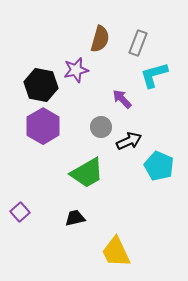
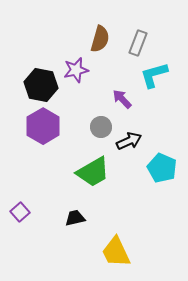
cyan pentagon: moved 3 px right, 2 px down
green trapezoid: moved 6 px right, 1 px up
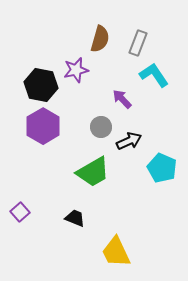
cyan L-shape: rotated 72 degrees clockwise
black trapezoid: rotated 35 degrees clockwise
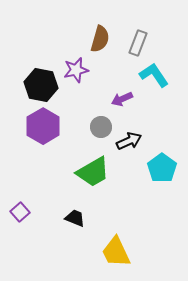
purple arrow: rotated 70 degrees counterclockwise
cyan pentagon: rotated 12 degrees clockwise
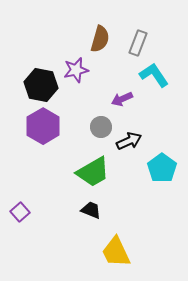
black trapezoid: moved 16 px right, 8 px up
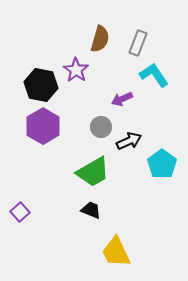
purple star: rotated 25 degrees counterclockwise
cyan pentagon: moved 4 px up
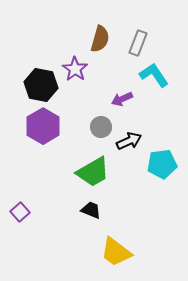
purple star: moved 1 px left, 1 px up
cyan pentagon: rotated 28 degrees clockwise
yellow trapezoid: rotated 28 degrees counterclockwise
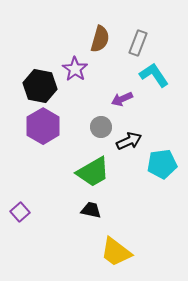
black hexagon: moved 1 px left, 1 px down
black trapezoid: rotated 10 degrees counterclockwise
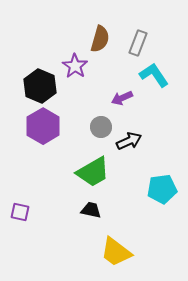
purple star: moved 3 px up
black hexagon: rotated 12 degrees clockwise
purple arrow: moved 1 px up
cyan pentagon: moved 25 px down
purple square: rotated 36 degrees counterclockwise
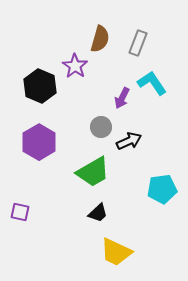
cyan L-shape: moved 2 px left, 8 px down
purple arrow: rotated 40 degrees counterclockwise
purple hexagon: moved 4 px left, 16 px down
black trapezoid: moved 7 px right, 3 px down; rotated 125 degrees clockwise
yellow trapezoid: rotated 12 degrees counterclockwise
